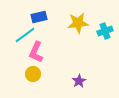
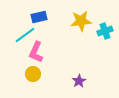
yellow star: moved 3 px right, 2 px up
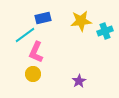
blue rectangle: moved 4 px right, 1 px down
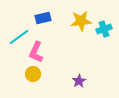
cyan cross: moved 1 px left, 2 px up
cyan line: moved 6 px left, 2 px down
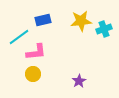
blue rectangle: moved 2 px down
pink L-shape: rotated 120 degrees counterclockwise
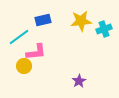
yellow circle: moved 9 px left, 8 px up
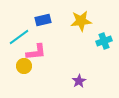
cyan cross: moved 12 px down
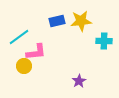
blue rectangle: moved 14 px right, 1 px down
cyan cross: rotated 21 degrees clockwise
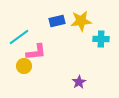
cyan cross: moved 3 px left, 2 px up
purple star: moved 1 px down
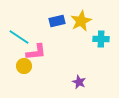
yellow star: rotated 20 degrees counterclockwise
cyan line: rotated 70 degrees clockwise
purple star: rotated 16 degrees counterclockwise
